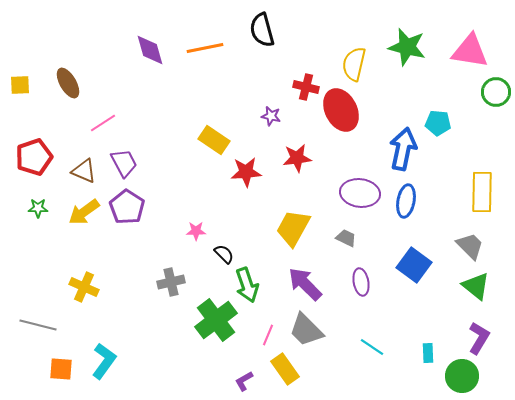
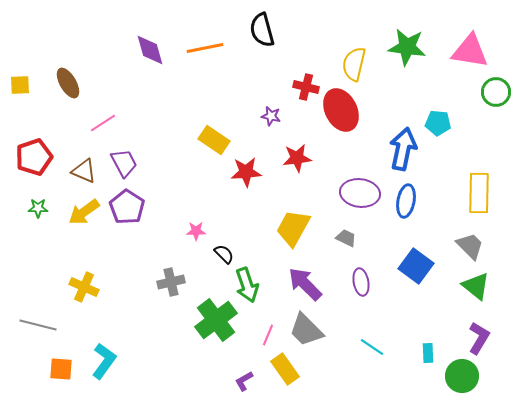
green star at (407, 47): rotated 6 degrees counterclockwise
yellow rectangle at (482, 192): moved 3 px left, 1 px down
blue square at (414, 265): moved 2 px right, 1 px down
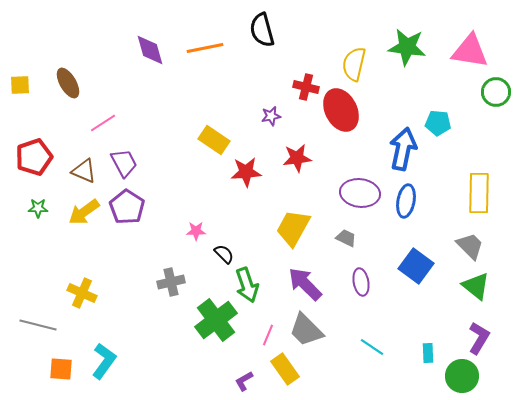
purple star at (271, 116): rotated 24 degrees counterclockwise
yellow cross at (84, 287): moved 2 px left, 6 px down
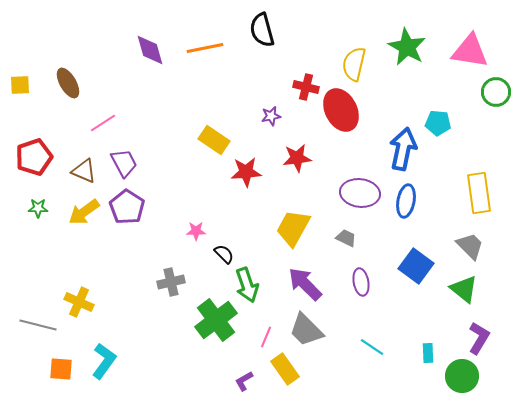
green star at (407, 47): rotated 21 degrees clockwise
yellow rectangle at (479, 193): rotated 9 degrees counterclockwise
green triangle at (476, 286): moved 12 px left, 3 px down
yellow cross at (82, 293): moved 3 px left, 9 px down
pink line at (268, 335): moved 2 px left, 2 px down
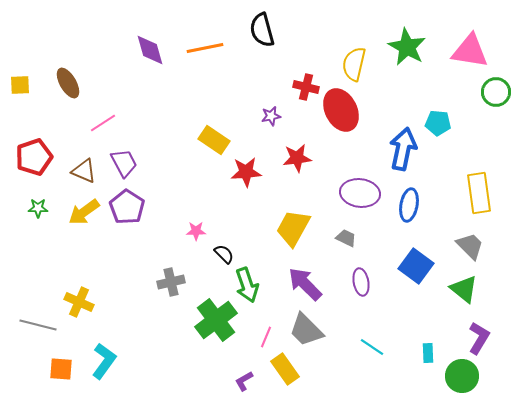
blue ellipse at (406, 201): moved 3 px right, 4 px down
